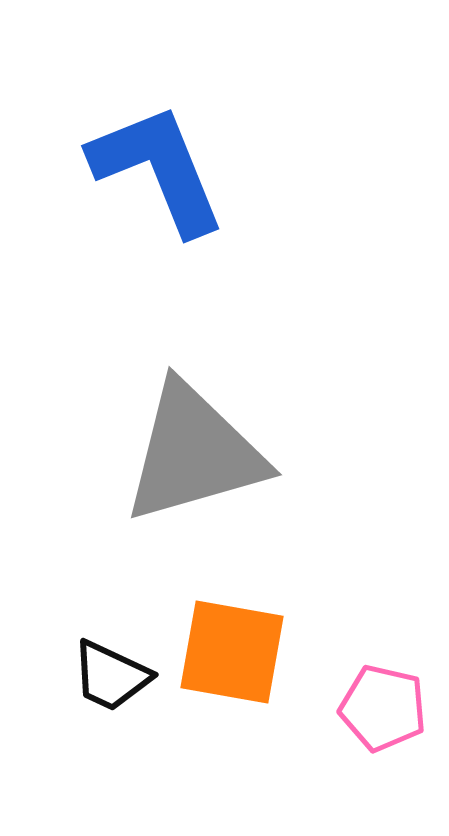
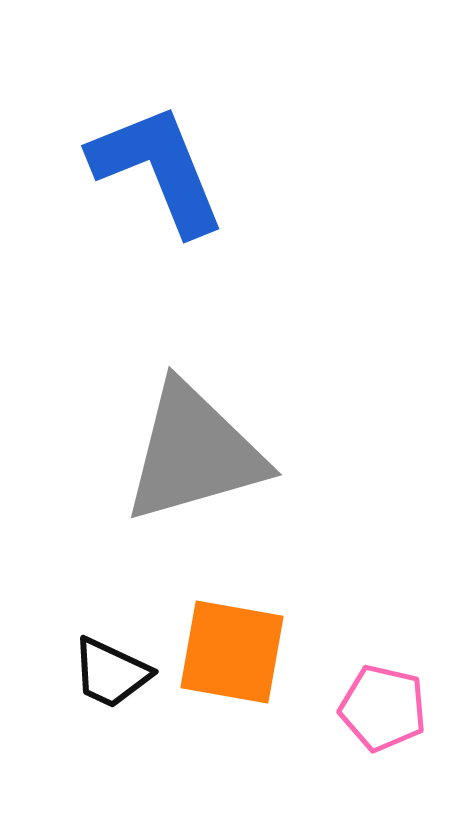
black trapezoid: moved 3 px up
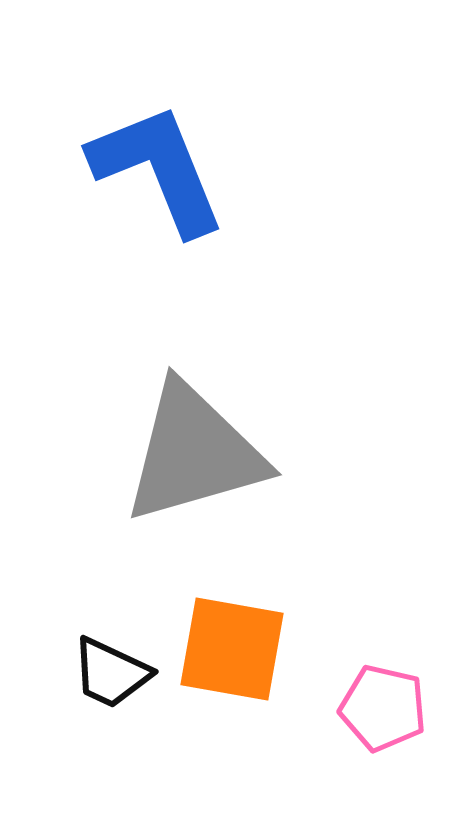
orange square: moved 3 px up
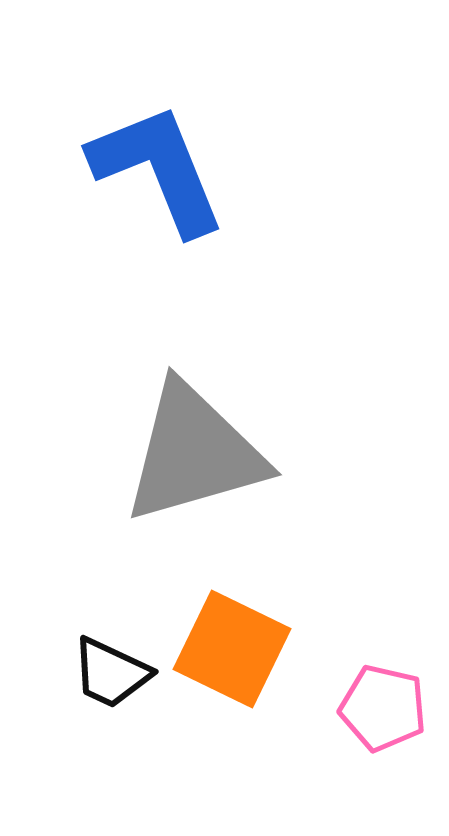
orange square: rotated 16 degrees clockwise
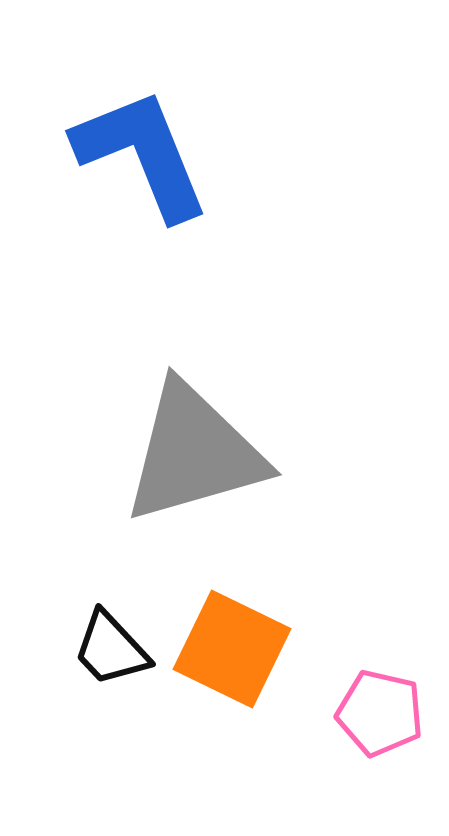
blue L-shape: moved 16 px left, 15 px up
black trapezoid: moved 24 px up; rotated 22 degrees clockwise
pink pentagon: moved 3 px left, 5 px down
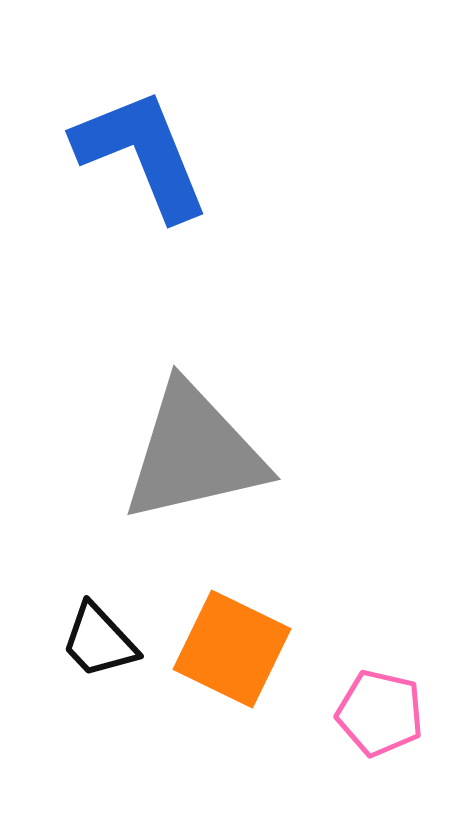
gray triangle: rotated 3 degrees clockwise
black trapezoid: moved 12 px left, 8 px up
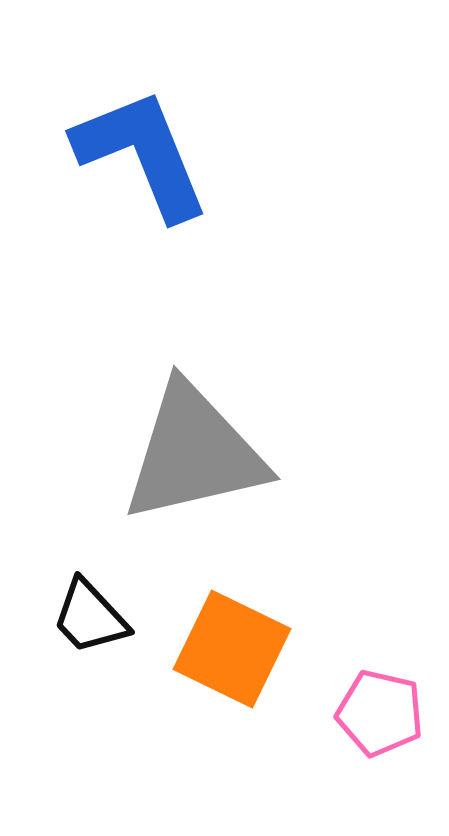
black trapezoid: moved 9 px left, 24 px up
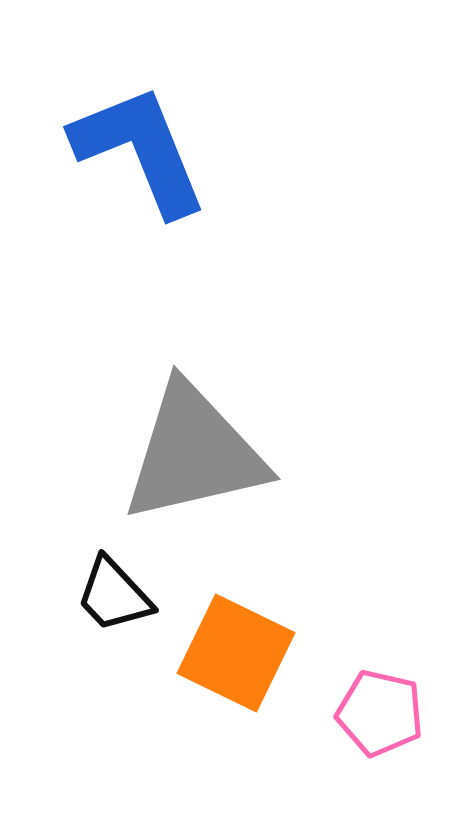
blue L-shape: moved 2 px left, 4 px up
black trapezoid: moved 24 px right, 22 px up
orange square: moved 4 px right, 4 px down
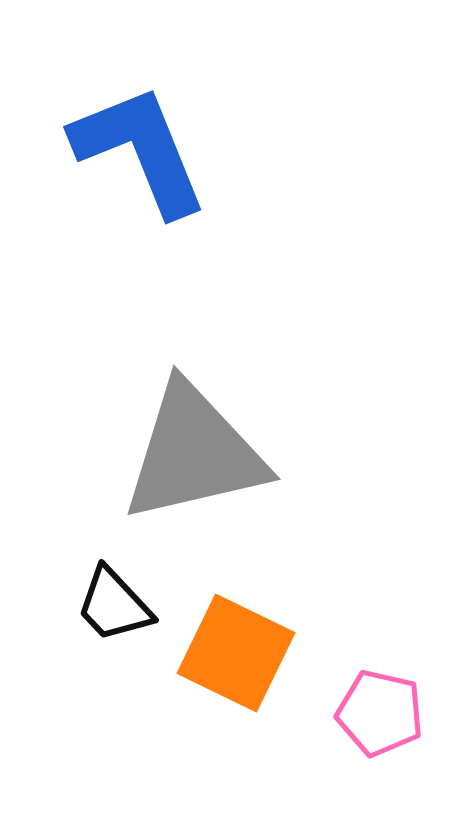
black trapezoid: moved 10 px down
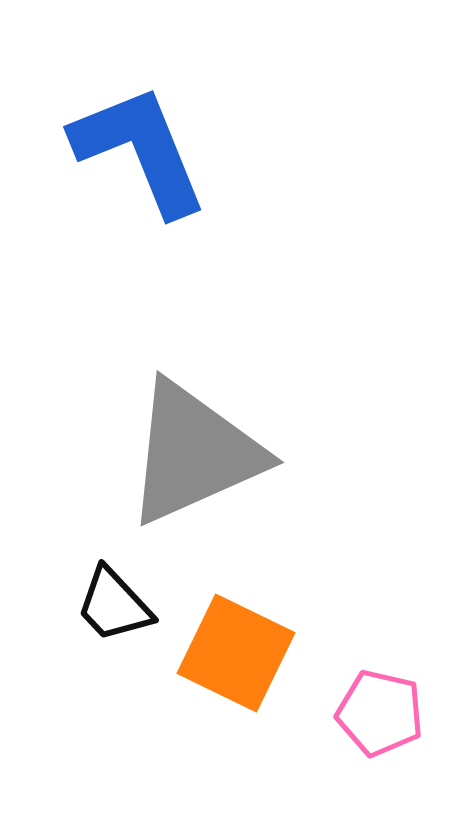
gray triangle: rotated 11 degrees counterclockwise
